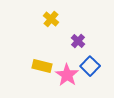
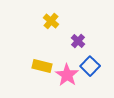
yellow cross: moved 2 px down
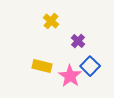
pink star: moved 3 px right, 1 px down
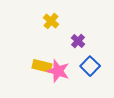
pink star: moved 12 px left, 5 px up; rotated 15 degrees counterclockwise
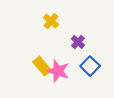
purple cross: moved 1 px down
yellow rectangle: rotated 36 degrees clockwise
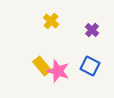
purple cross: moved 14 px right, 12 px up
blue square: rotated 18 degrees counterclockwise
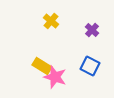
yellow rectangle: rotated 18 degrees counterclockwise
pink star: moved 3 px left, 6 px down
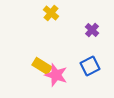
yellow cross: moved 8 px up
blue square: rotated 36 degrees clockwise
pink star: moved 1 px right, 2 px up
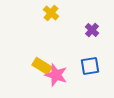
blue square: rotated 18 degrees clockwise
